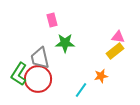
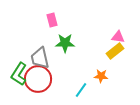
orange star: rotated 16 degrees clockwise
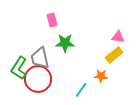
yellow rectangle: moved 1 px left, 4 px down
green L-shape: moved 6 px up
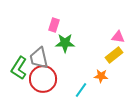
pink rectangle: moved 2 px right, 5 px down; rotated 32 degrees clockwise
gray trapezoid: moved 1 px left
red circle: moved 5 px right
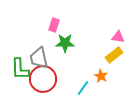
green L-shape: moved 1 px right, 1 px down; rotated 35 degrees counterclockwise
orange star: rotated 24 degrees clockwise
cyan line: moved 2 px right, 2 px up
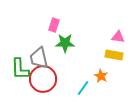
yellow rectangle: rotated 48 degrees clockwise
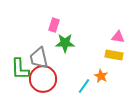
cyan line: moved 1 px right, 2 px up
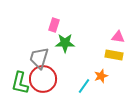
gray trapezoid: rotated 30 degrees clockwise
green L-shape: moved 14 px down; rotated 15 degrees clockwise
orange star: rotated 24 degrees clockwise
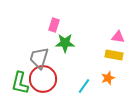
orange star: moved 7 px right, 2 px down
